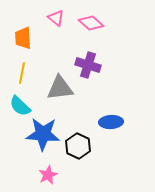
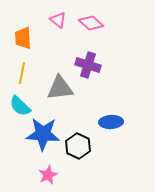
pink triangle: moved 2 px right, 2 px down
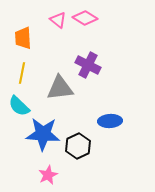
pink diamond: moved 6 px left, 5 px up; rotated 10 degrees counterclockwise
purple cross: rotated 10 degrees clockwise
cyan semicircle: moved 1 px left
blue ellipse: moved 1 px left, 1 px up
black hexagon: rotated 10 degrees clockwise
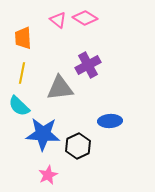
purple cross: rotated 35 degrees clockwise
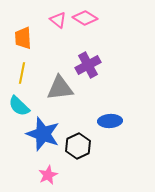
blue star: rotated 16 degrees clockwise
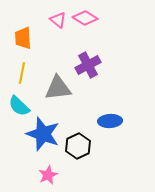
gray triangle: moved 2 px left
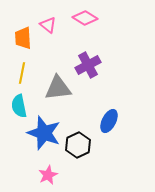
pink triangle: moved 10 px left, 5 px down
cyan semicircle: rotated 35 degrees clockwise
blue ellipse: moved 1 px left; rotated 60 degrees counterclockwise
blue star: moved 1 px right, 1 px up
black hexagon: moved 1 px up
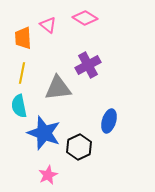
blue ellipse: rotated 10 degrees counterclockwise
black hexagon: moved 1 px right, 2 px down
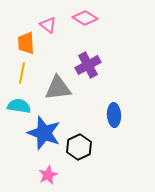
orange trapezoid: moved 3 px right, 5 px down
cyan semicircle: rotated 110 degrees clockwise
blue ellipse: moved 5 px right, 6 px up; rotated 20 degrees counterclockwise
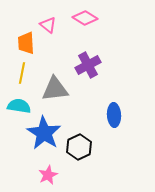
gray triangle: moved 3 px left, 1 px down
blue star: rotated 12 degrees clockwise
